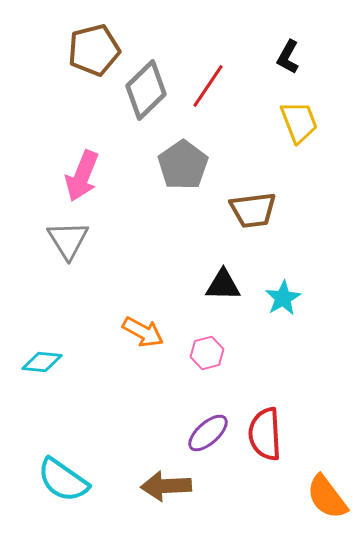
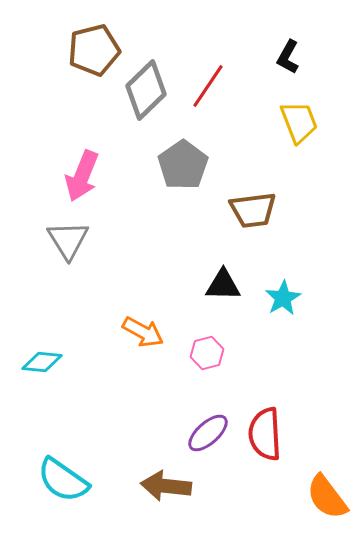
brown arrow: rotated 9 degrees clockwise
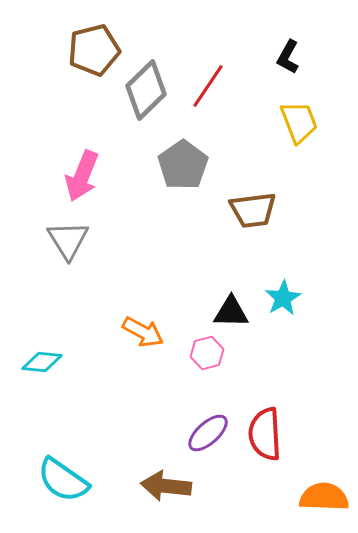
black triangle: moved 8 px right, 27 px down
orange semicircle: moved 3 px left; rotated 129 degrees clockwise
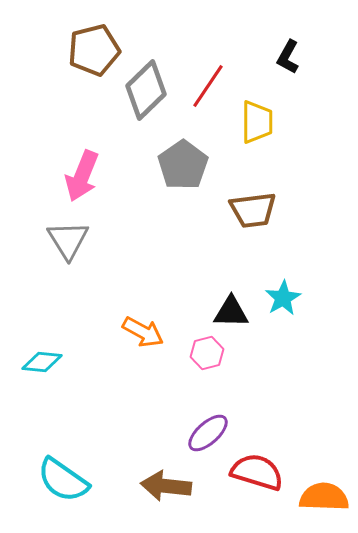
yellow trapezoid: moved 42 px left; rotated 21 degrees clockwise
red semicircle: moved 8 px left, 38 px down; rotated 110 degrees clockwise
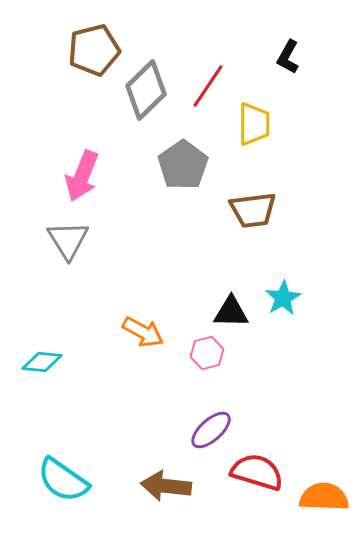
yellow trapezoid: moved 3 px left, 2 px down
purple ellipse: moved 3 px right, 3 px up
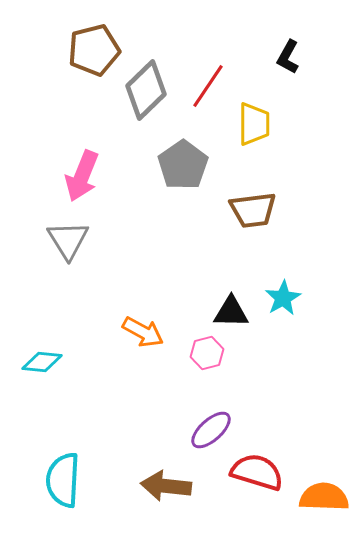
cyan semicircle: rotated 58 degrees clockwise
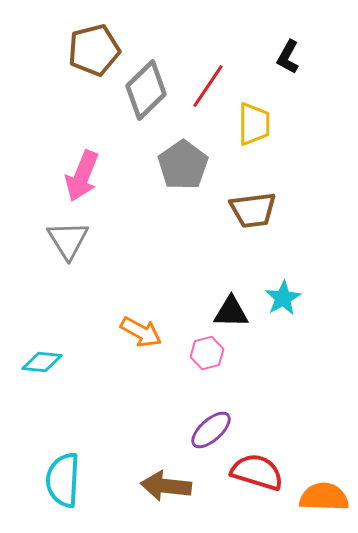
orange arrow: moved 2 px left
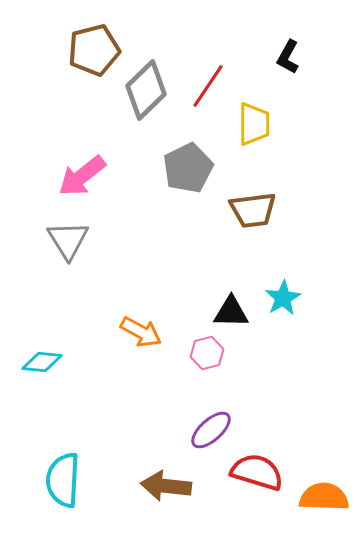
gray pentagon: moved 5 px right, 3 px down; rotated 9 degrees clockwise
pink arrow: rotated 30 degrees clockwise
